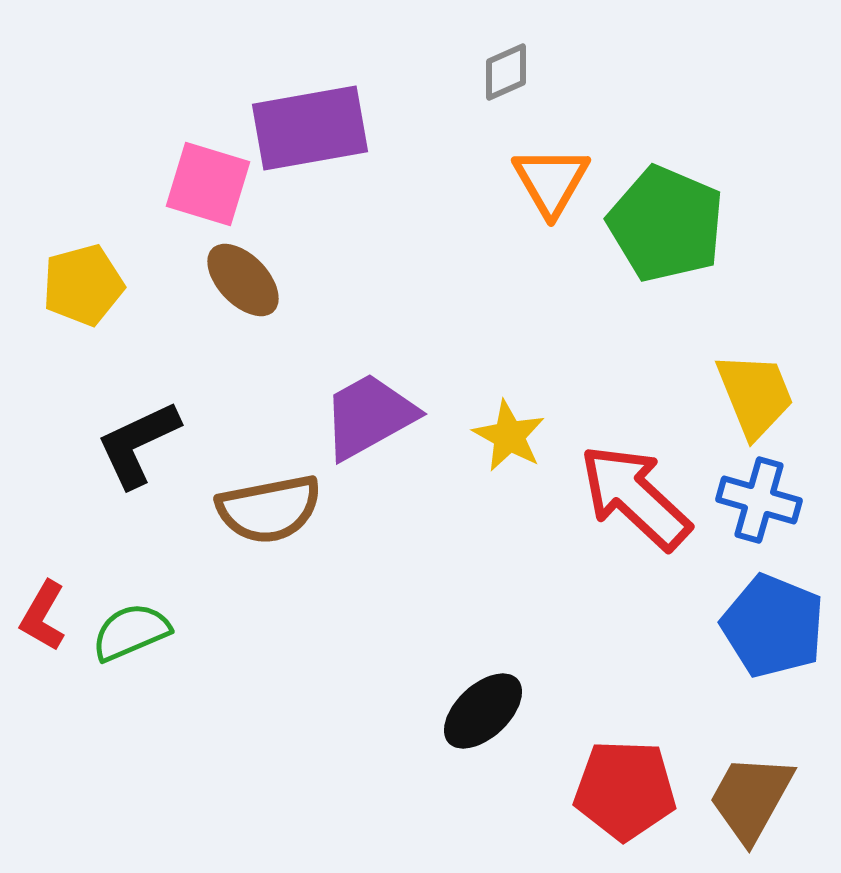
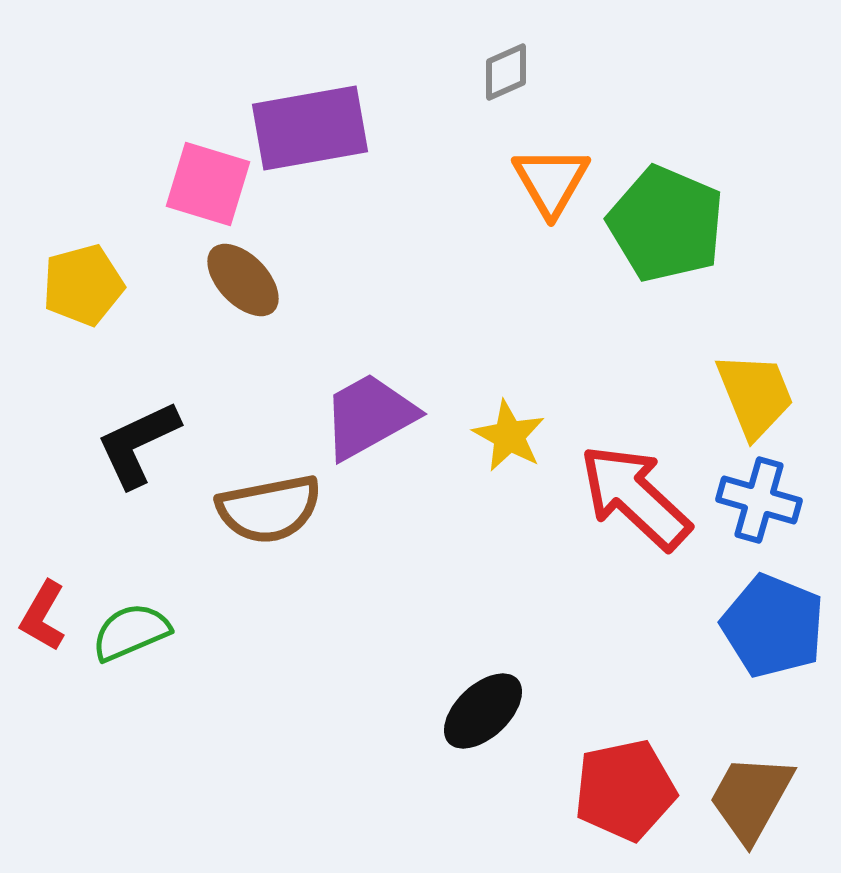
red pentagon: rotated 14 degrees counterclockwise
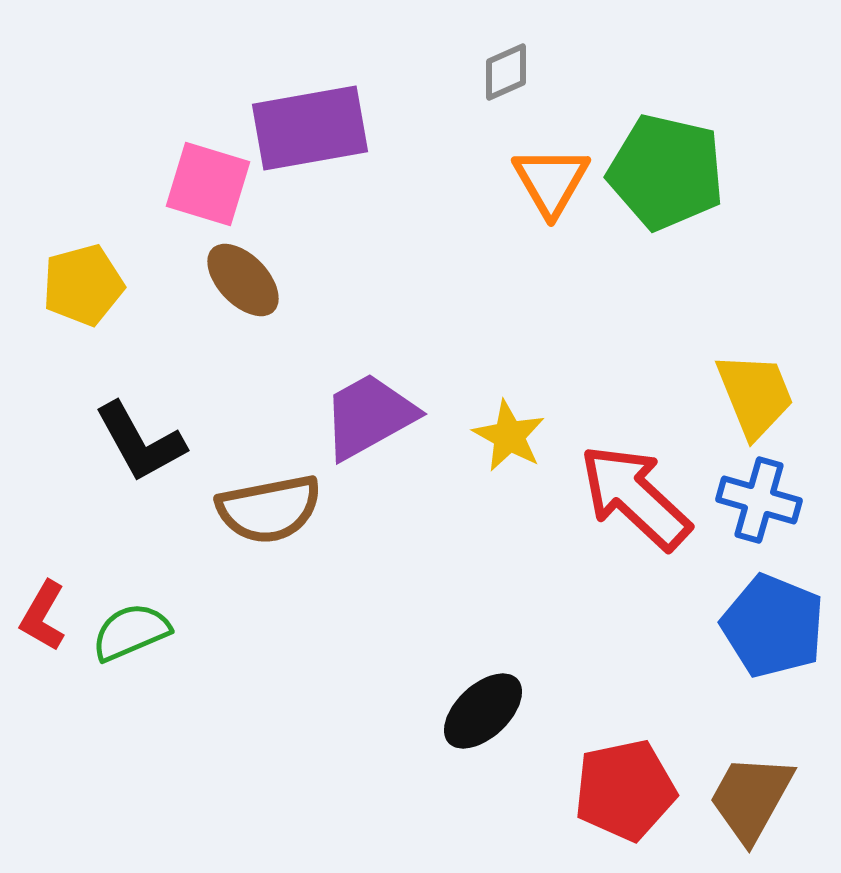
green pentagon: moved 52 px up; rotated 10 degrees counterclockwise
black L-shape: moved 2 px right, 2 px up; rotated 94 degrees counterclockwise
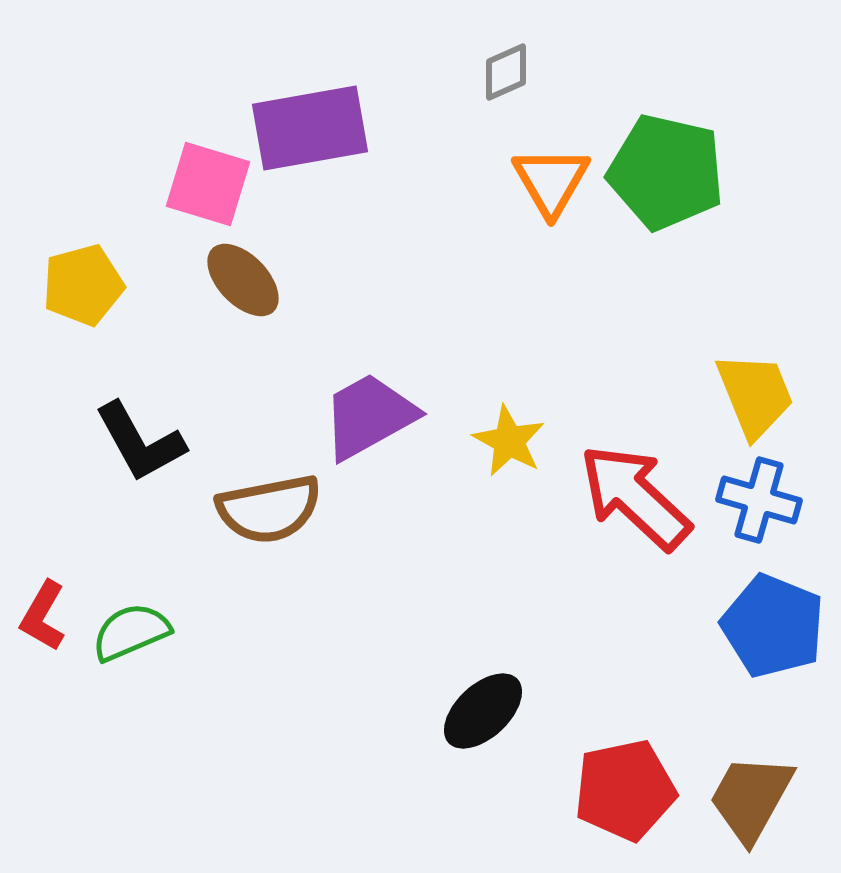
yellow star: moved 5 px down
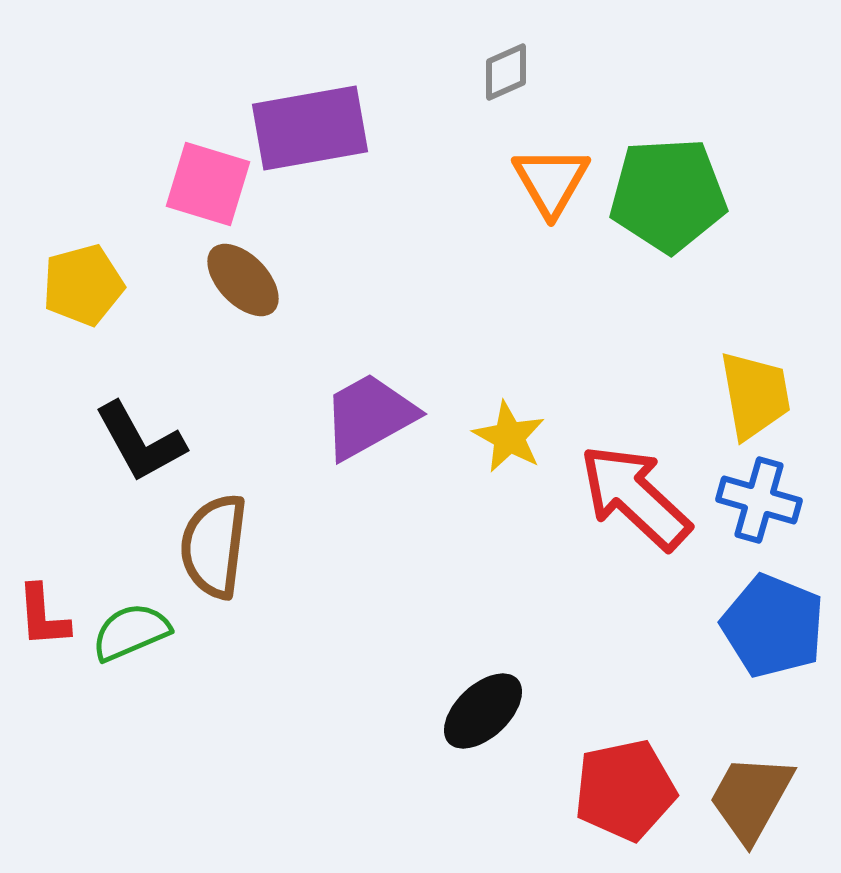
green pentagon: moved 2 px right, 23 px down; rotated 16 degrees counterclockwise
yellow trapezoid: rotated 12 degrees clockwise
yellow star: moved 4 px up
brown semicircle: moved 55 px left, 37 px down; rotated 108 degrees clockwise
red L-shape: rotated 34 degrees counterclockwise
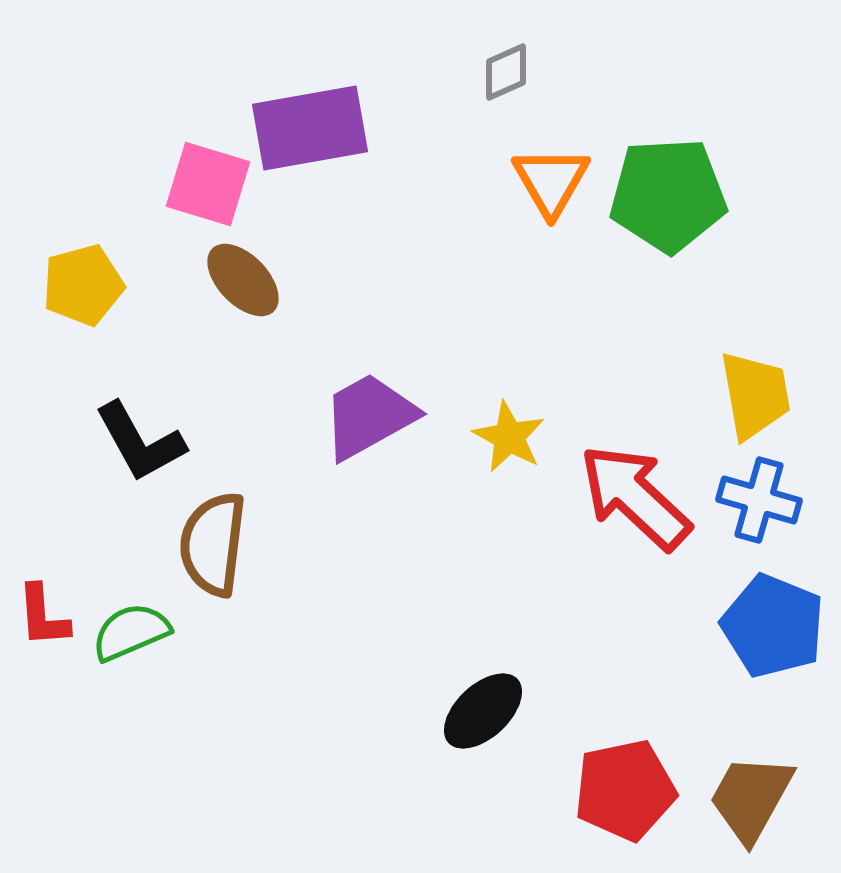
brown semicircle: moved 1 px left, 2 px up
